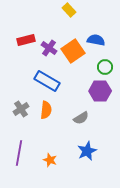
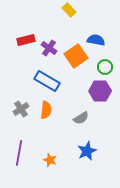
orange square: moved 3 px right, 5 px down
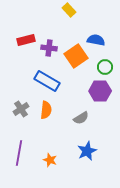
purple cross: rotated 28 degrees counterclockwise
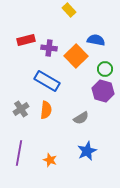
orange square: rotated 10 degrees counterclockwise
green circle: moved 2 px down
purple hexagon: moved 3 px right; rotated 15 degrees clockwise
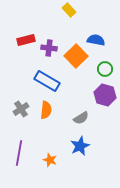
purple hexagon: moved 2 px right, 4 px down
blue star: moved 7 px left, 5 px up
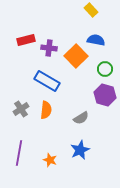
yellow rectangle: moved 22 px right
blue star: moved 4 px down
